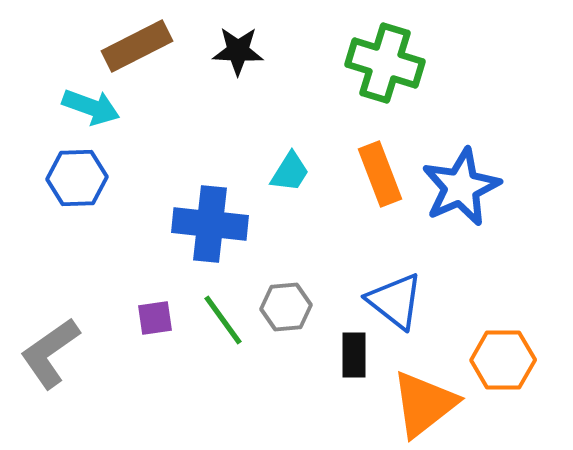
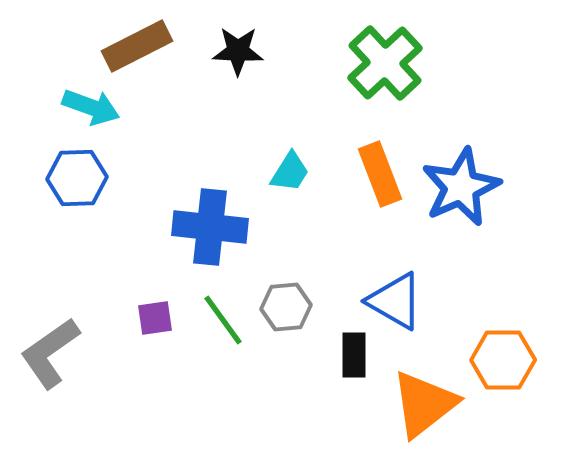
green cross: rotated 30 degrees clockwise
blue cross: moved 3 px down
blue triangle: rotated 8 degrees counterclockwise
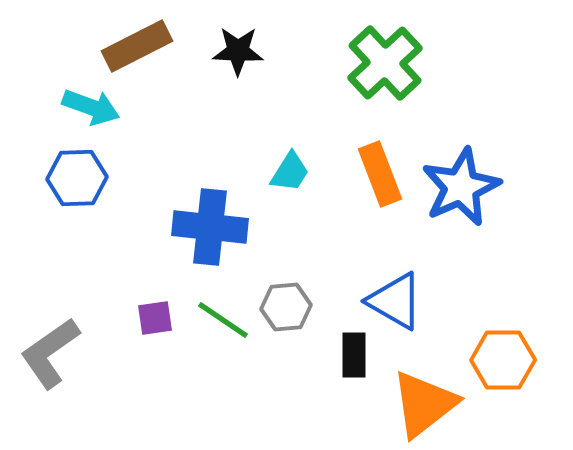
green line: rotated 20 degrees counterclockwise
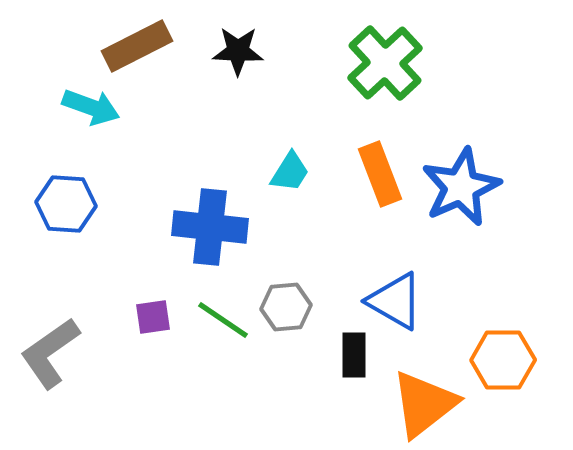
blue hexagon: moved 11 px left, 26 px down; rotated 6 degrees clockwise
purple square: moved 2 px left, 1 px up
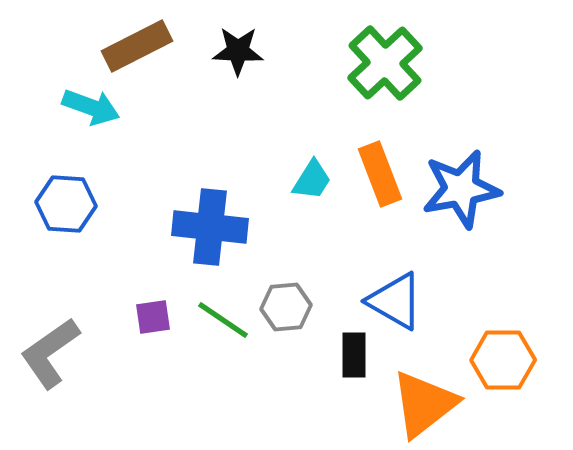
cyan trapezoid: moved 22 px right, 8 px down
blue star: moved 2 px down; rotated 14 degrees clockwise
